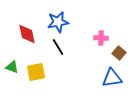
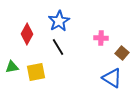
blue star: moved 1 px right, 1 px up; rotated 20 degrees counterclockwise
red diamond: rotated 40 degrees clockwise
brown square: moved 3 px right
green triangle: rotated 32 degrees counterclockwise
blue triangle: rotated 40 degrees clockwise
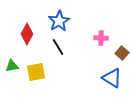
green triangle: moved 1 px up
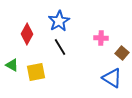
black line: moved 2 px right
green triangle: moved 1 px up; rotated 40 degrees clockwise
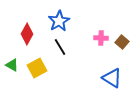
brown square: moved 11 px up
yellow square: moved 1 px right, 4 px up; rotated 18 degrees counterclockwise
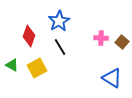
red diamond: moved 2 px right, 2 px down; rotated 10 degrees counterclockwise
